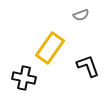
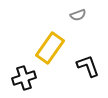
gray semicircle: moved 3 px left
black cross: rotated 30 degrees counterclockwise
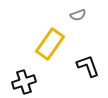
yellow rectangle: moved 4 px up
black cross: moved 4 px down
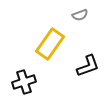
gray semicircle: moved 2 px right
black L-shape: rotated 90 degrees clockwise
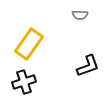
gray semicircle: rotated 21 degrees clockwise
yellow rectangle: moved 21 px left
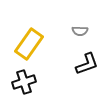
gray semicircle: moved 16 px down
black L-shape: moved 1 px left, 2 px up
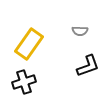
black L-shape: moved 1 px right, 2 px down
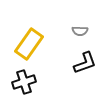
black L-shape: moved 3 px left, 3 px up
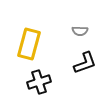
yellow rectangle: rotated 20 degrees counterclockwise
black cross: moved 15 px right
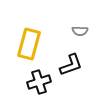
black L-shape: moved 14 px left, 2 px down
